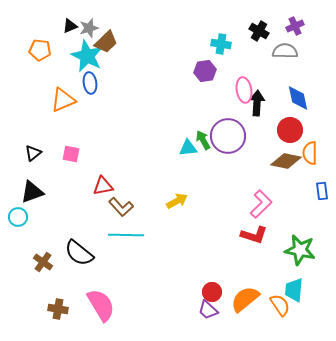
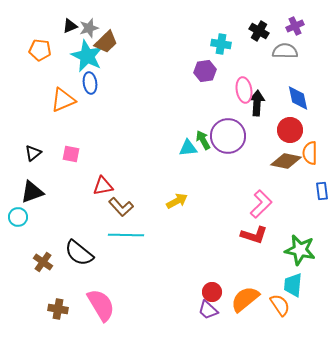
cyan trapezoid at (294, 290): moved 1 px left, 5 px up
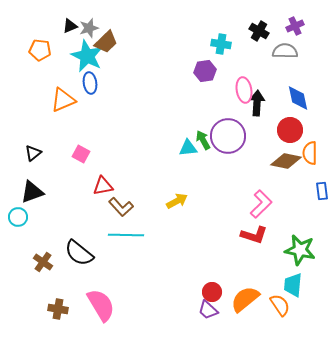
pink square at (71, 154): moved 10 px right; rotated 18 degrees clockwise
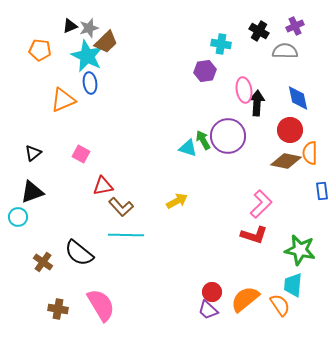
cyan triangle at (188, 148): rotated 24 degrees clockwise
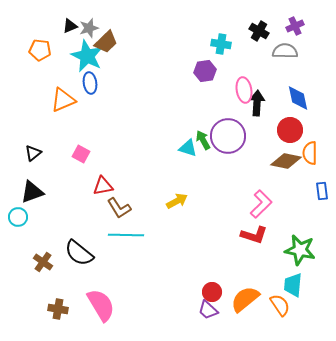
brown L-shape at (121, 207): moved 2 px left, 1 px down; rotated 10 degrees clockwise
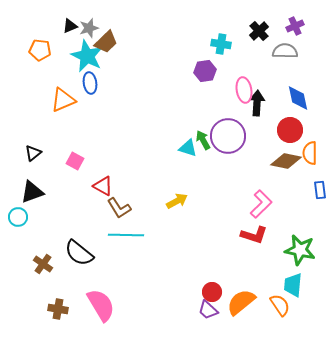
black cross at (259, 31): rotated 18 degrees clockwise
pink square at (81, 154): moved 6 px left, 7 px down
red triangle at (103, 186): rotated 40 degrees clockwise
blue rectangle at (322, 191): moved 2 px left, 1 px up
brown cross at (43, 262): moved 2 px down
orange semicircle at (245, 299): moved 4 px left, 3 px down
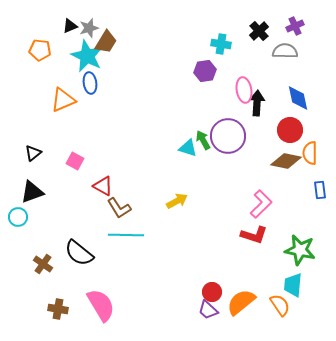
brown trapezoid at (106, 42): rotated 15 degrees counterclockwise
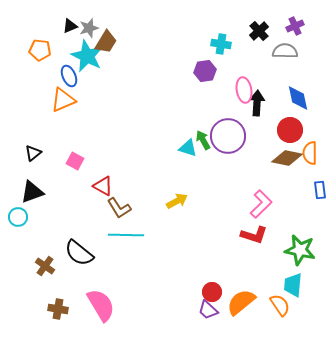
blue ellipse at (90, 83): moved 21 px left, 7 px up; rotated 15 degrees counterclockwise
brown diamond at (286, 161): moved 1 px right, 3 px up
brown cross at (43, 264): moved 2 px right, 2 px down
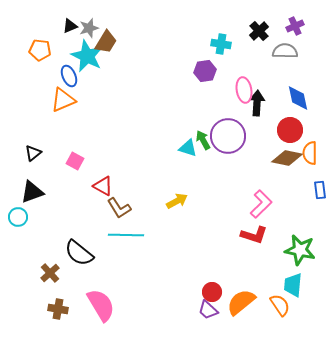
brown cross at (45, 266): moved 5 px right, 7 px down; rotated 12 degrees clockwise
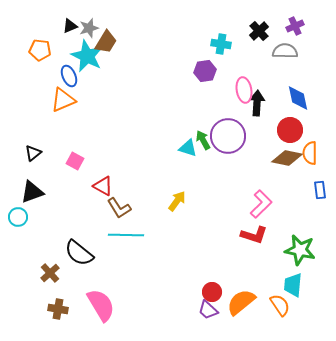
yellow arrow at (177, 201): rotated 25 degrees counterclockwise
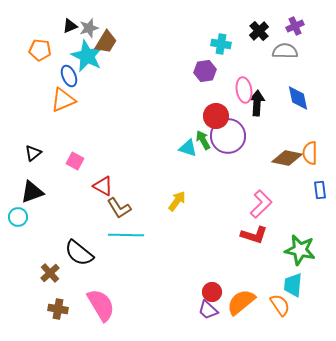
red circle at (290, 130): moved 74 px left, 14 px up
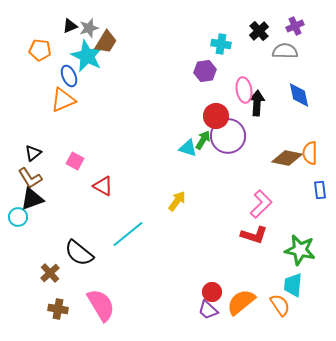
blue diamond at (298, 98): moved 1 px right, 3 px up
green arrow at (203, 140): rotated 60 degrees clockwise
black triangle at (32, 192): moved 7 px down
brown L-shape at (119, 208): moved 89 px left, 30 px up
cyan line at (126, 235): moved 2 px right, 1 px up; rotated 40 degrees counterclockwise
